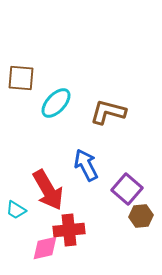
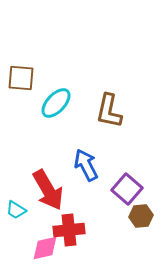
brown L-shape: moved 1 px right, 1 px up; rotated 93 degrees counterclockwise
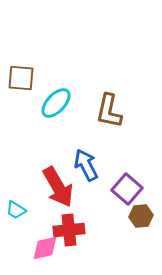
red arrow: moved 10 px right, 3 px up
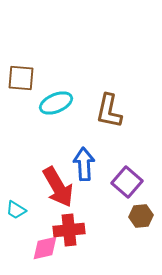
cyan ellipse: rotated 24 degrees clockwise
blue arrow: moved 2 px left, 1 px up; rotated 24 degrees clockwise
purple square: moved 7 px up
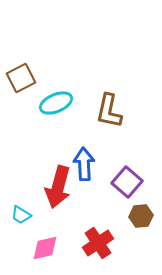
brown square: rotated 32 degrees counterclockwise
red arrow: rotated 45 degrees clockwise
cyan trapezoid: moved 5 px right, 5 px down
red cross: moved 29 px right, 13 px down; rotated 28 degrees counterclockwise
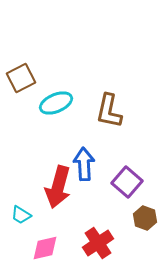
brown hexagon: moved 4 px right, 2 px down; rotated 25 degrees clockwise
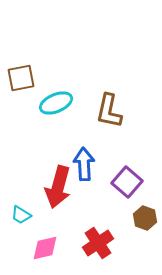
brown square: rotated 16 degrees clockwise
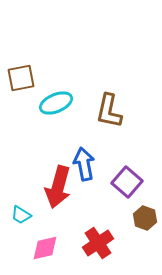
blue arrow: rotated 8 degrees counterclockwise
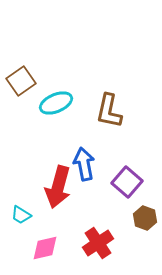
brown square: moved 3 px down; rotated 24 degrees counterclockwise
